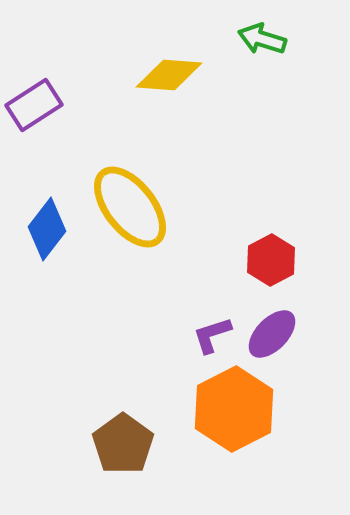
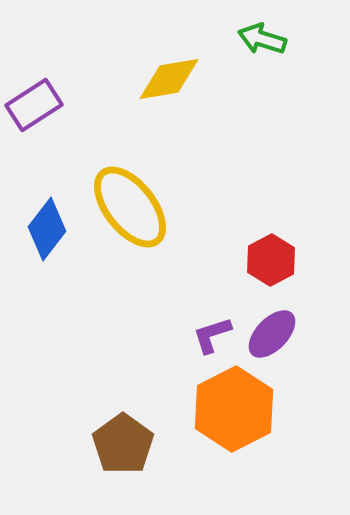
yellow diamond: moved 4 px down; rotated 14 degrees counterclockwise
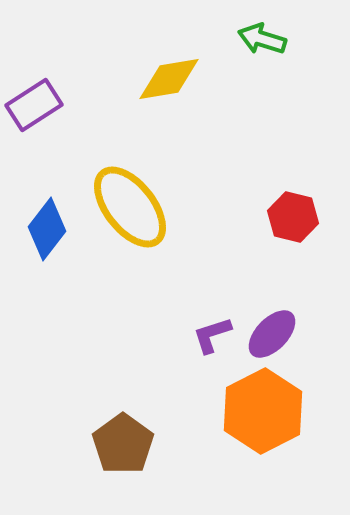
red hexagon: moved 22 px right, 43 px up; rotated 18 degrees counterclockwise
orange hexagon: moved 29 px right, 2 px down
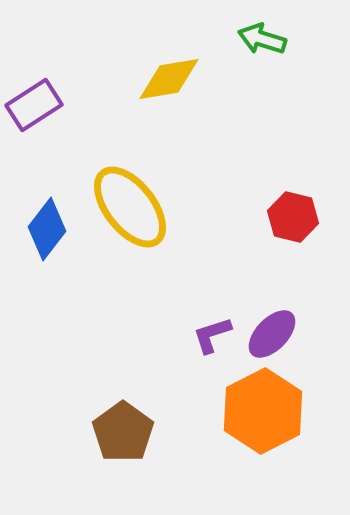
brown pentagon: moved 12 px up
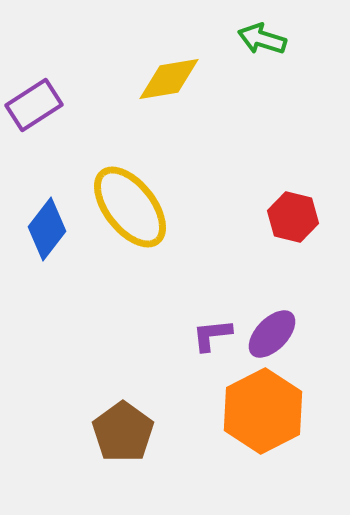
purple L-shape: rotated 12 degrees clockwise
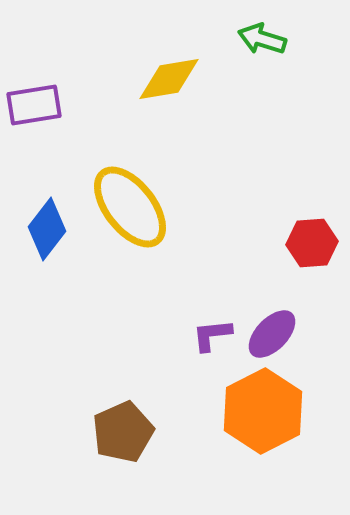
purple rectangle: rotated 24 degrees clockwise
red hexagon: moved 19 px right, 26 px down; rotated 18 degrees counterclockwise
brown pentagon: rotated 12 degrees clockwise
